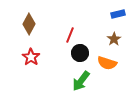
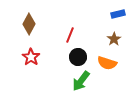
black circle: moved 2 px left, 4 px down
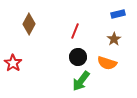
red line: moved 5 px right, 4 px up
red star: moved 18 px left, 6 px down
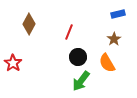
red line: moved 6 px left, 1 px down
orange semicircle: rotated 42 degrees clockwise
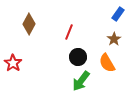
blue rectangle: rotated 40 degrees counterclockwise
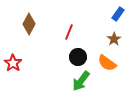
orange semicircle: rotated 24 degrees counterclockwise
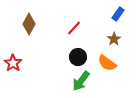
red line: moved 5 px right, 4 px up; rotated 21 degrees clockwise
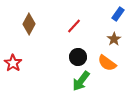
red line: moved 2 px up
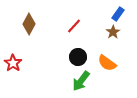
brown star: moved 1 px left, 7 px up
